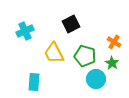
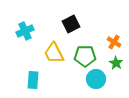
green pentagon: rotated 15 degrees counterclockwise
green star: moved 4 px right
cyan rectangle: moved 1 px left, 2 px up
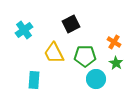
cyan cross: moved 1 px left, 1 px up; rotated 12 degrees counterclockwise
cyan rectangle: moved 1 px right
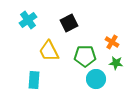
black square: moved 2 px left, 1 px up
cyan cross: moved 4 px right, 10 px up
orange cross: moved 2 px left
yellow trapezoid: moved 5 px left, 2 px up
green star: rotated 24 degrees counterclockwise
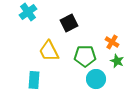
cyan cross: moved 8 px up
green star: moved 1 px right, 2 px up; rotated 16 degrees clockwise
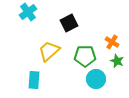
yellow trapezoid: rotated 75 degrees clockwise
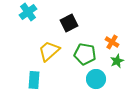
green pentagon: moved 2 px up; rotated 10 degrees clockwise
green star: rotated 24 degrees clockwise
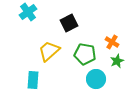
cyan rectangle: moved 1 px left
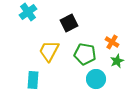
yellow trapezoid: rotated 20 degrees counterclockwise
